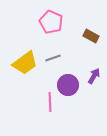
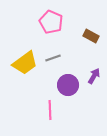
pink line: moved 8 px down
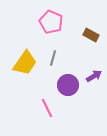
brown rectangle: moved 1 px up
gray line: rotated 56 degrees counterclockwise
yellow trapezoid: rotated 20 degrees counterclockwise
purple arrow: rotated 28 degrees clockwise
pink line: moved 3 px left, 2 px up; rotated 24 degrees counterclockwise
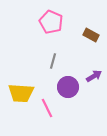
gray line: moved 3 px down
yellow trapezoid: moved 4 px left, 30 px down; rotated 60 degrees clockwise
purple circle: moved 2 px down
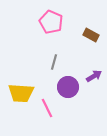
gray line: moved 1 px right, 1 px down
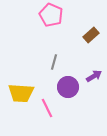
pink pentagon: moved 7 px up
brown rectangle: rotated 70 degrees counterclockwise
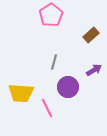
pink pentagon: rotated 15 degrees clockwise
purple arrow: moved 6 px up
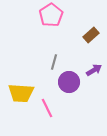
purple circle: moved 1 px right, 5 px up
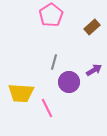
brown rectangle: moved 1 px right, 8 px up
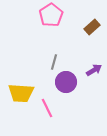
purple circle: moved 3 px left
